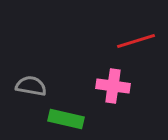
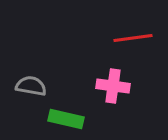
red line: moved 3 px left, 3 px up; rotated 9 degrees clockwise
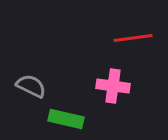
gray semicircle: rotated 16 degrees clockwise
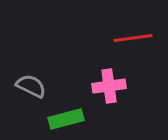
pink cross: moved 4 px left; rotated 16 degrees counterclockwise
green rectangle: rotated 28 degrees counterclockwise
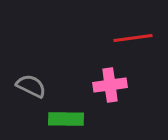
pink cross: moved 1 px right, 1 px up
green rectangle: rotated 16 degrees clockwise
